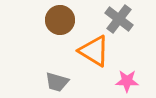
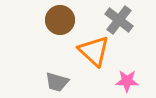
gray cross: moved 1 px down
orange triangle: rotated 12 degrees clockwise
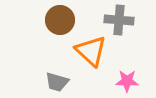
gray cross: rotated 32 degrees counterclockwise
orange triangle: moved 3 px left
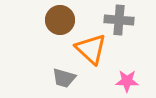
orange triangle: moved 2 px up
gray trapezoid: moved 7 px right, 4 px up
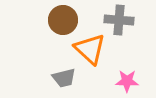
brown circle: moved 3 px right
orange triangle: moved 1 px left
gray trapezoid: rotated 30 degrees counterclockwise
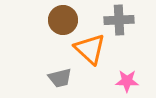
gray cross: rotated 8 degrees counterclockwise
gray trapezoid: moved 4 px left
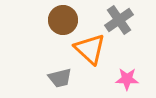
gray cross: rotated 32 degrees counterclockwise
pink star: moved 2 px up
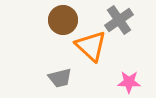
orange triangle: moved 1 px right, 3 px up
pink star: moved 2 px right, 3 px down
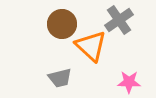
brown circle: moved 1 px left, 4 px down
